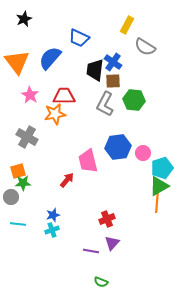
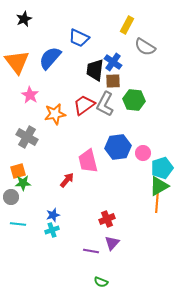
red trapezoid: moved 20 px right, 9 px down; rotated 35 degrees counterclockwise
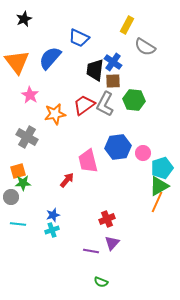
orange line: rotated 20 degrees clockwise
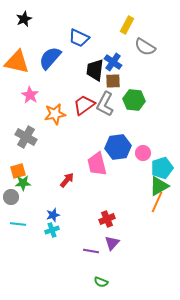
orange triangle: rotated 40 degrees counterclockwise
gray cross: moved 1 px left
pink trapezoid: moved 9 px right, 3 px down
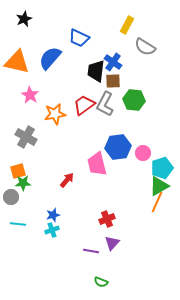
black trapezoid: moved 1 px right, 1 px down
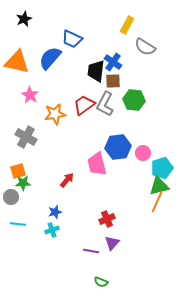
blue trapezoid: moved 7 px left, 1 px down
green triangle: rotated 15 degrees clockwise
blue star: moved 2 px right, 3 px up
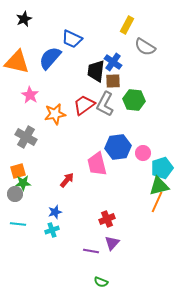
gray circle: moved 4 px right, 3 px up
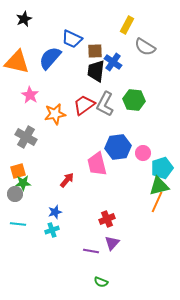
brown square: moved 18 px left, 30 px up
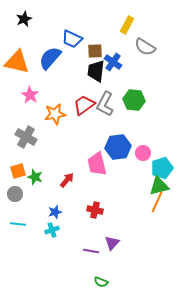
green star: moved 12 px right, 6 px up; rotated 21 degrees clockwise
red cross: moved 12 px left, 9 px up; rotated 35 degrees clockwise
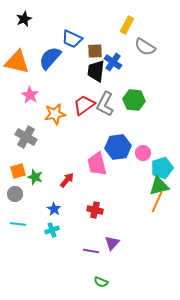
blue star: moved 1 px left, 3 px up; rotated 24 degrees counterclockwise
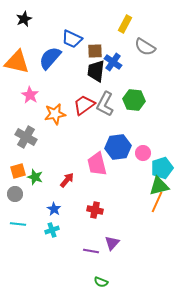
yellow rectangle: moved 2 px left, 1 px up
